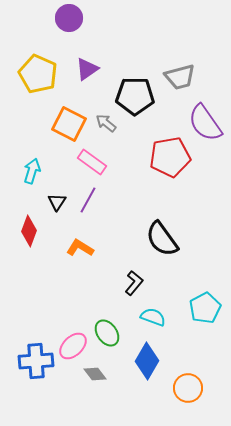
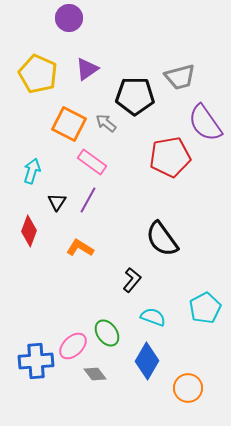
black L-shape: moved 2 px left, 3 px up
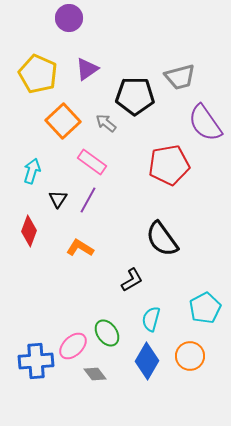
orange square: moved 6 px left, 3 px up; rotated 20 degrees clockwise
red pentagon: moved 1 px left, 8 px down
black triangle: moved 1 px right, 3 px up
black L-shape: rotated 20 degrees clockwise
cyan semicircle: moved 2 px left, 2 px down; rotated 95 degrees counterclockwise
orange circle: moved 2 px right, 32 px up
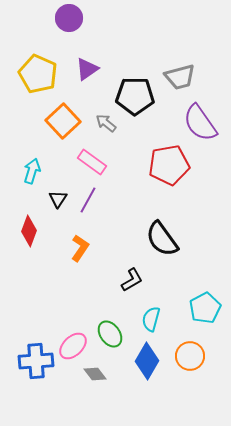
purple semicircle: moved 5 px left
orange L-shape: rotated 92 degrees clockwise
green ellipse: moved 3 px right, 1 px down
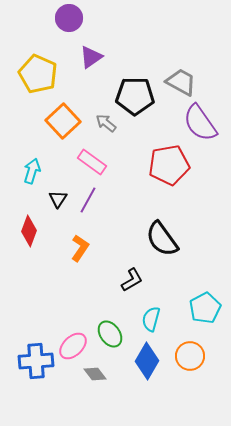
purple triangle: moved 4 px right, 12 px up
gray trapezoid: moved 1 px right, 5 px down; rotated 136 degrees counterclockwise
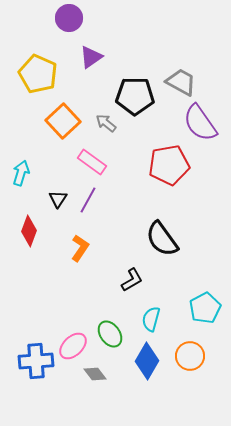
cyan arrow: moved 11 px left, 2 px down
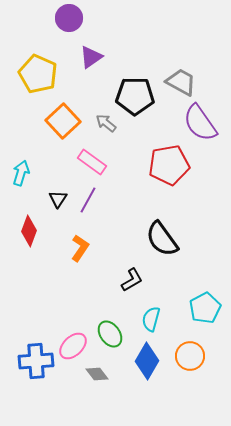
gray diamond: moved 2 px right
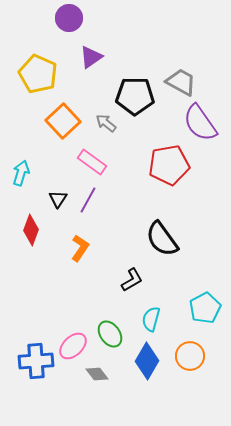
red diamond: moved 2 px right, 1 px up
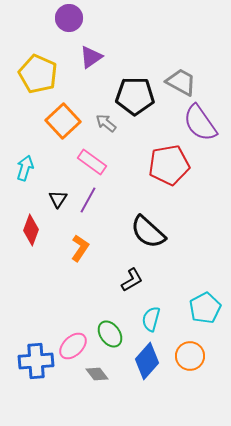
cyan arrow: moved 4 px right, 5 px up
black semicircle: moved 14 px left, 7 px up; rotated 12 degrees counterclockwise
blue diamond: rotated 12 degrees clockwise
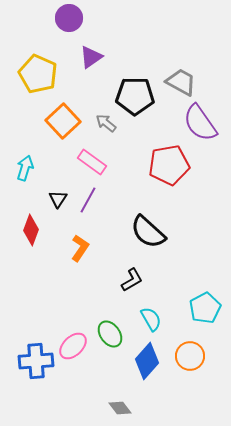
cyan semicircle: rotated 135 degrees clockwise
gray diamond: moved 23 px right, 34 px down
